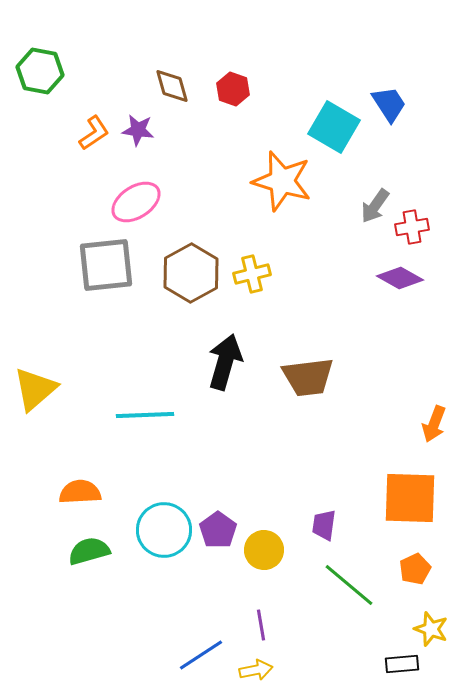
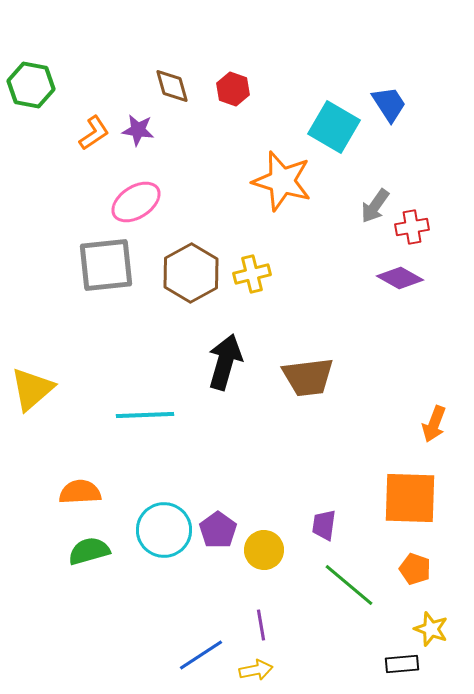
green hexagon: moved 9 px left, 14 px down
yellow triangle: moved 3 px left
orange pentagon: rotated 28 degrees counterclockwise
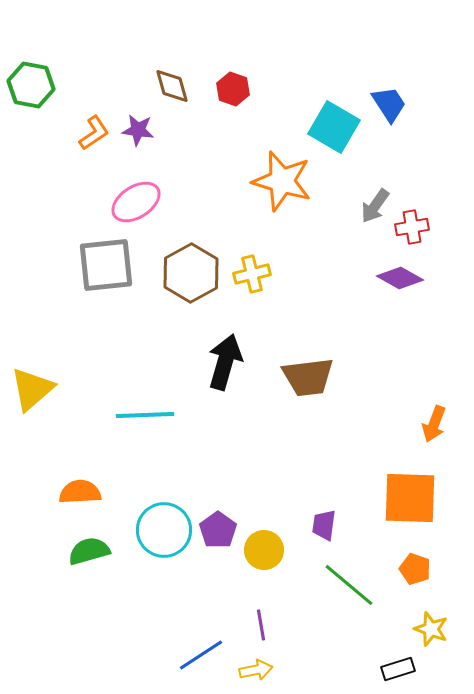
black rectangle: moved 4 px left, 5 px down; rotated 12 degrees counterclockwise
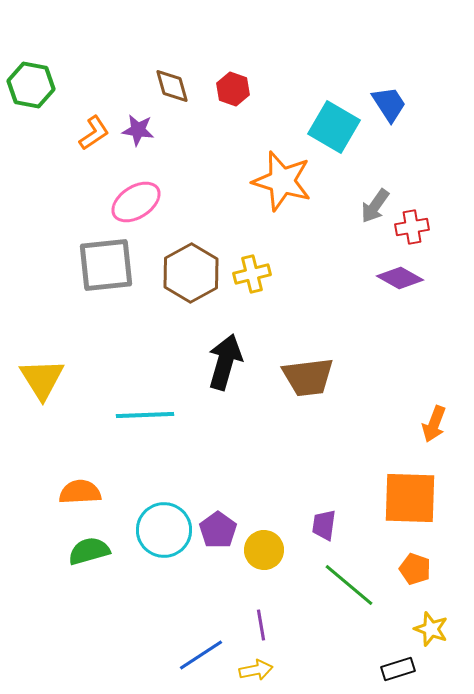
yellow triangle: moved 10 px right, 10 px up; rotated 21 degrees counterclockwise
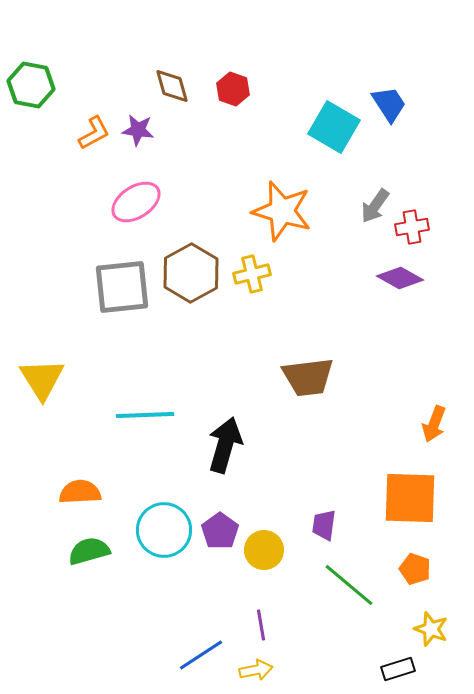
orange L-shape: rotated 6 degrees clockwise
orange star: moved 30 px down
gray square: moved 16 px right, 22 px down
black arrow: moved 83 px down
purple pentagon: moved 2 px right, 1 px down
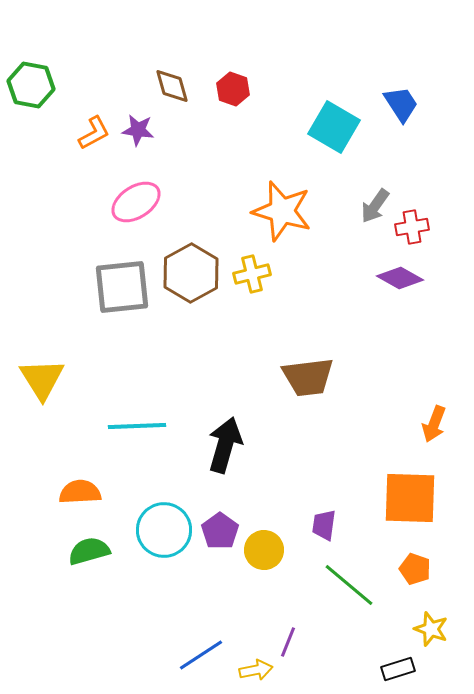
blue trapezoid: moved 12 px right
cyan line: moved 8 px left, 11 px down
purple line: moved 27 px right, 17 px down; rotated 32 degrees clockwise
